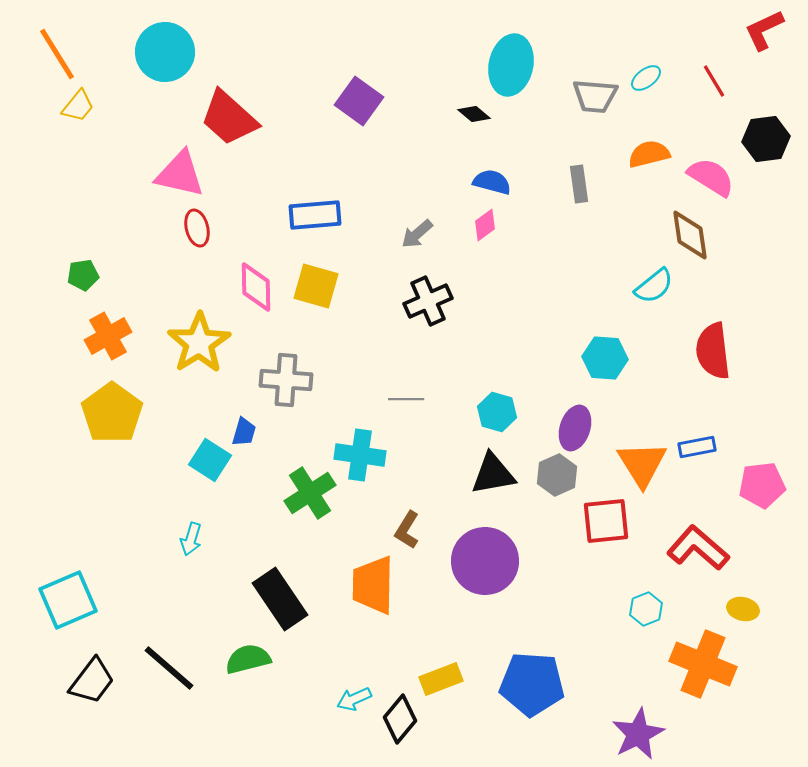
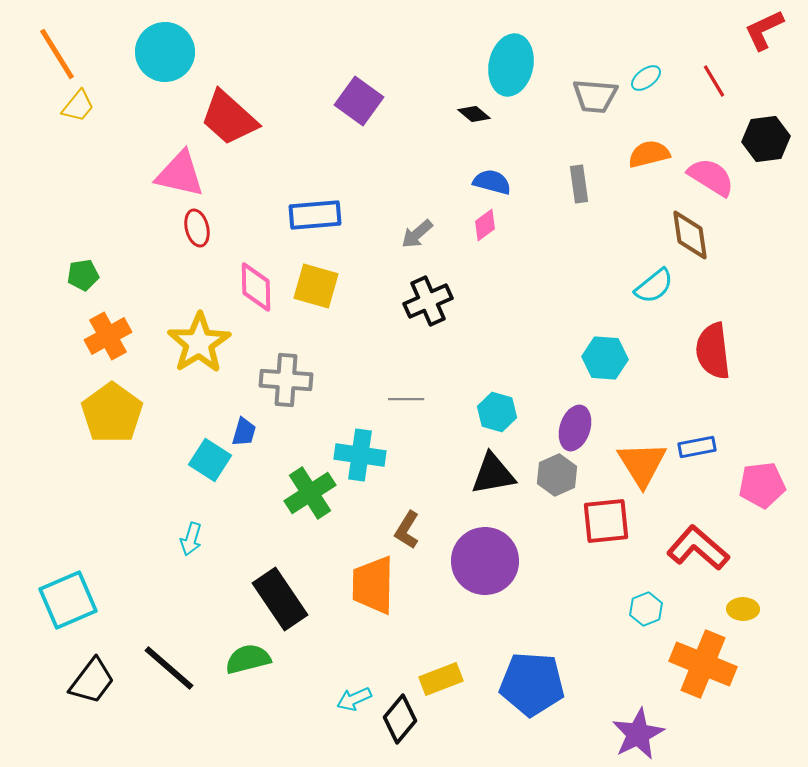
yellow ellipse at (743, 609): rotated 12 degrees counterclockwise
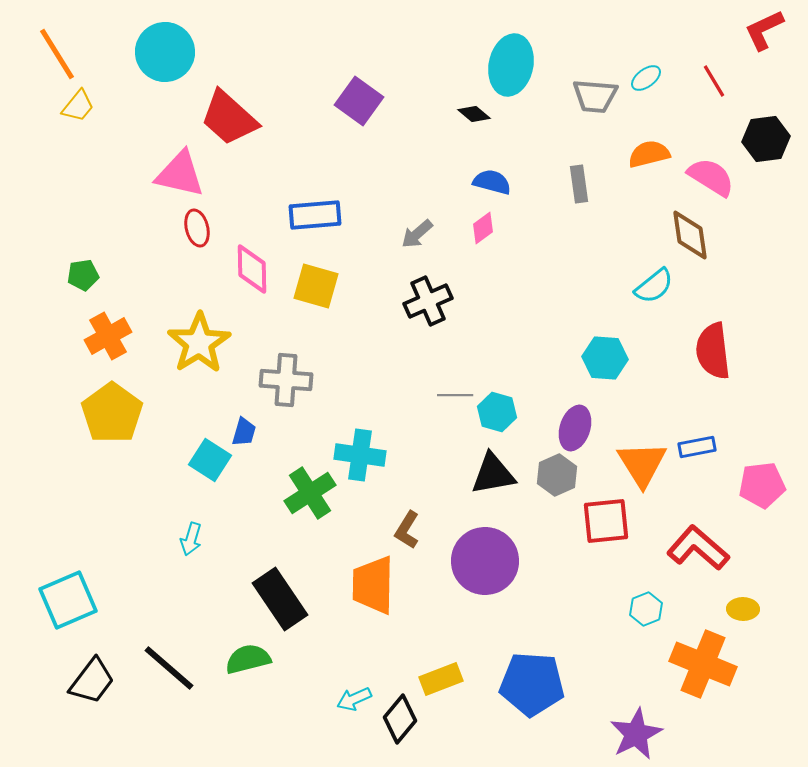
pink diamond at (485, 225): moved 2 px left, 3 px down
pink diamond at (256, 287): moved 4 px left, 18 px up
gray line at (406, 399): moved 49 px right, 4 px up
purple star at (638, 734): moved 2 px left
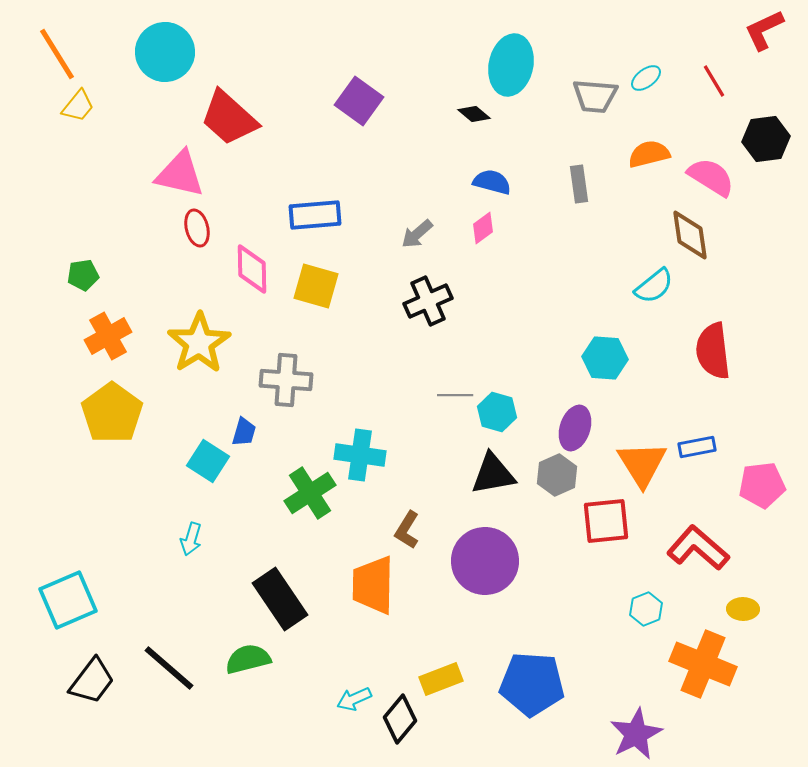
cyan square at (210, 460): moved 2 px left, 1 px down
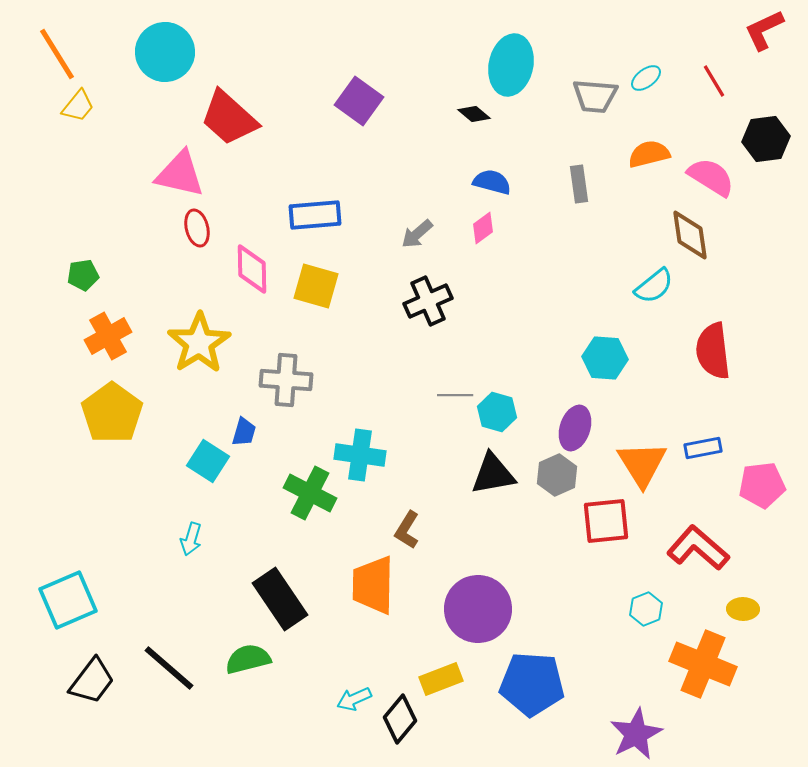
blue rectangle at (697, 447): moved 6 px right, 1 px down
green cross at (310, 493): rotated 30 degrees counterclockwise
purple circle at (485, 561): moved 7 px left, 48 px down
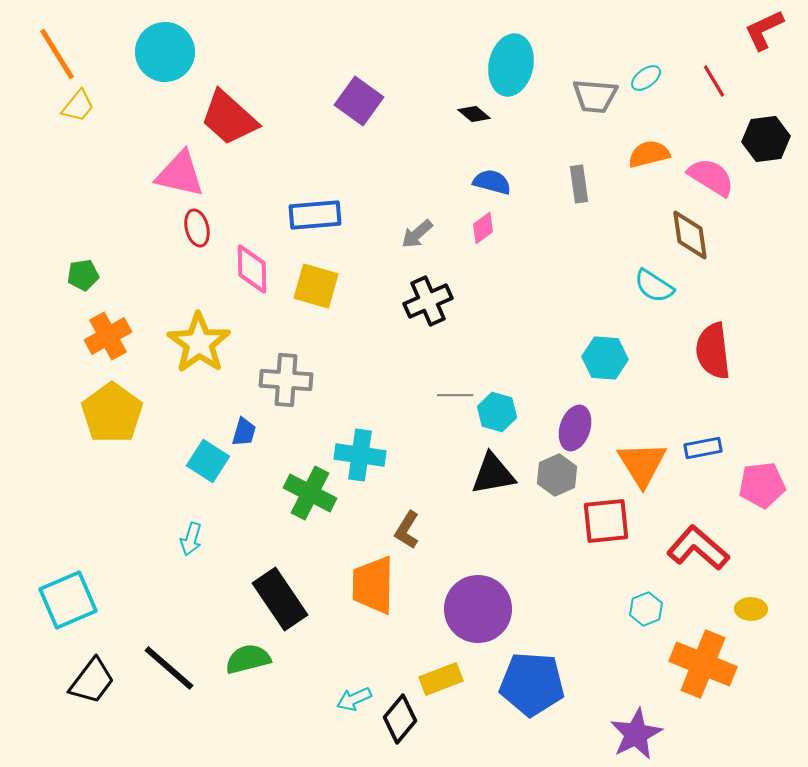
cyan semicircle at (654, 286): rotated 72 degrees clockwise
yellow star at (199, 343): rotated 4 degrees counterclockwise
yellow ellipse at (743, 609): moved 8 px right
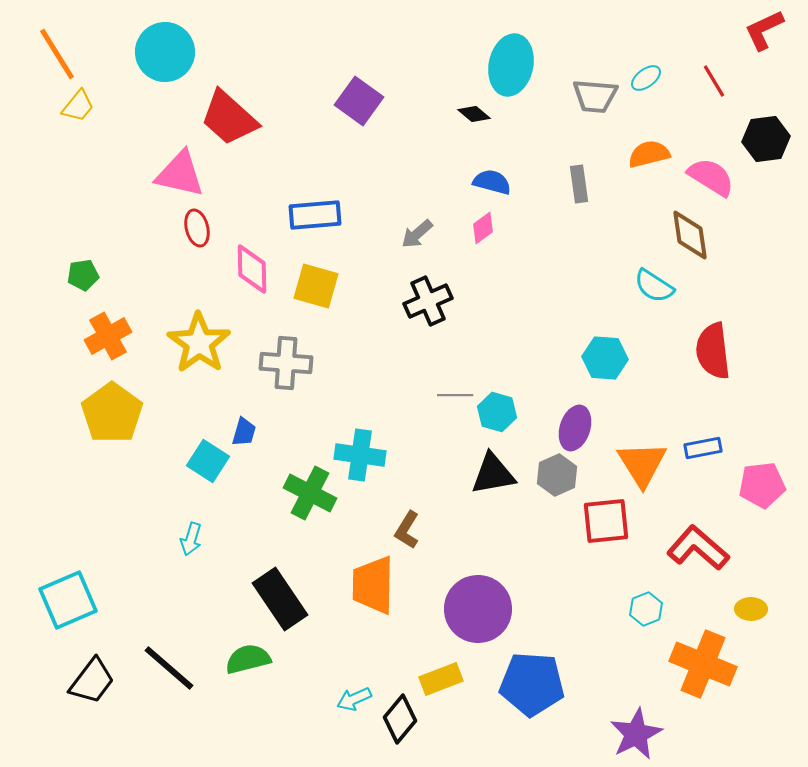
gray cross at (286, 380): moved 17 px up
